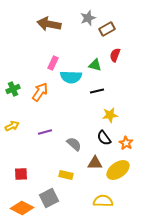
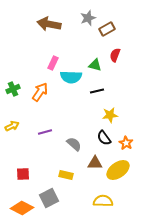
red square: moved 2 px right
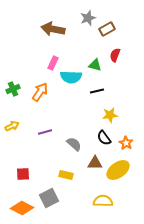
brown arrow: moved 4 px right, 5 px down
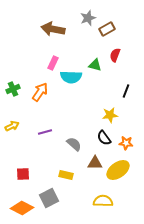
black line: moved 29 px right; rotated 56 degrees counterclockwise
orange star: rotated 24 degrees counterclockwise
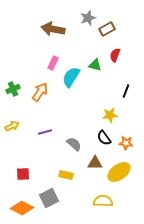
cyan semicircle: rotated 120 degrees clockwise
yellow ellipse: moved 1 px right, 2 px down
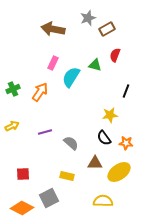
gray semicircle: moved 3 px left, 1 px up
yellow rectangle: moved 1 px right, 1 px down
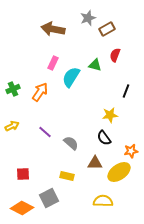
purple line: rotated 56 degrees clockwise
orange star: moved 5 px right, 8 px down; rotated 16 degrees counterclockwise
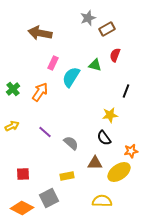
brown arrow: moved 13 px left, 4 px down
green cross: rotated 16 degrees counterclockwise
yellow rectangle: rotated 24 degrees counterclockwise
yellow semicircle: moved 1 px left
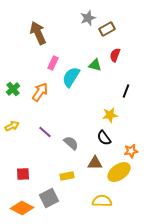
brown arrow: moved 2 px left; rotated 55 degrees clockwise
